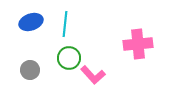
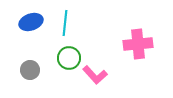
cyan line: moved 1 px up
pink L-shape: moved 2 px right
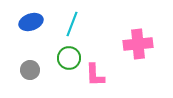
cyan line: moved 7 px right, 1 px down; rotated 15 degrees clockwise
pink L-shape: rotated 40 degrees clockwise
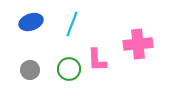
green circle: moved 11 px down
pink L-shape: moved 2 px right, 15 px up
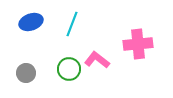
pink L-shape: rotated 130 degrees clockwise
gray circle: moved 4 px left, 3 px down
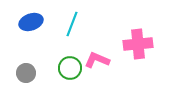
pink L-shape: rotated 15 degrees counterclockwise
green circle: moved 1 px right, 1 px up
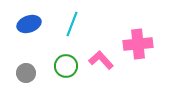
blue ellipse: moved 2 px left, 2 px down
pink L-shape: moved 4 px right; rotated 25 degrees clockwise
green circle: moved 4 px left, 2 px up
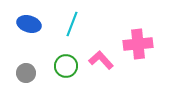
blue ellipse: rotated 35 degrees clockwise
